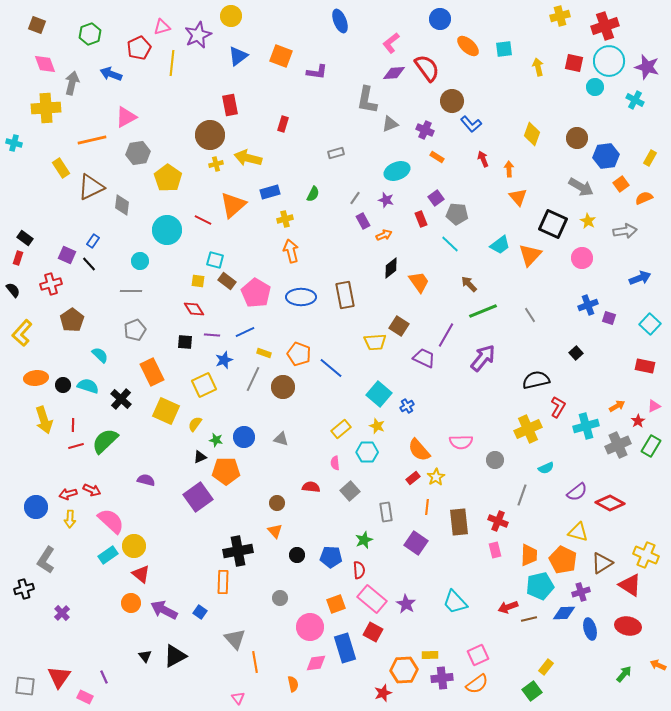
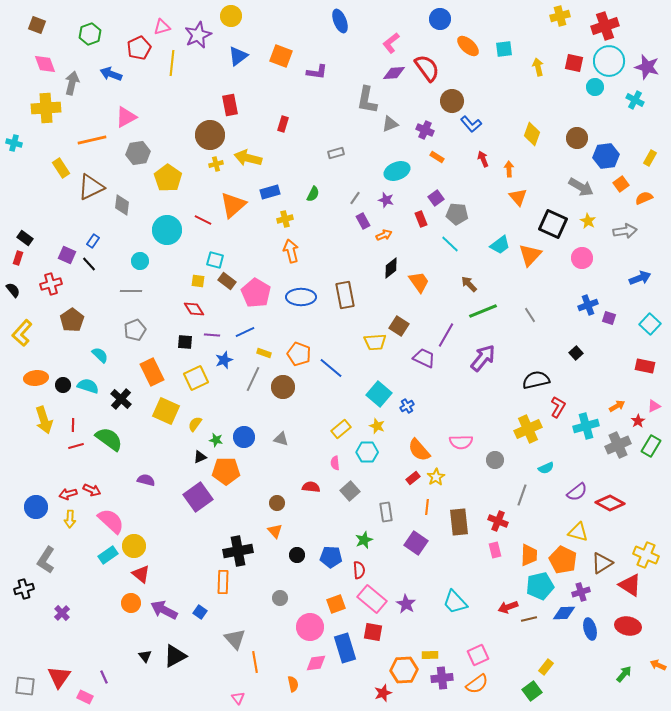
yellow square at (204, 385): moved 8 px left, 7 px up
green semicircle at (105, 441): moved 4 px right, 2 px up; rotated 80 degrees clockwise
red square at (373, 632): rotated 18 degrees counterclockwise
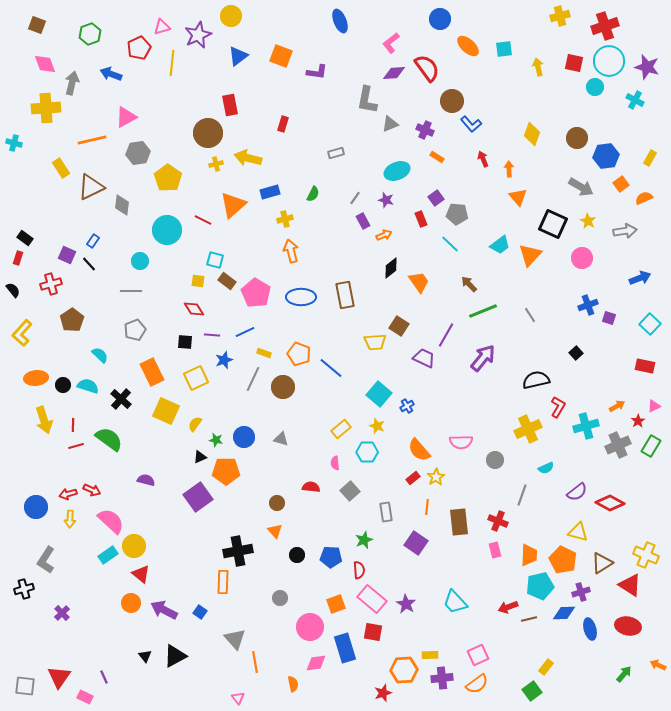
brown circle at (210, 135): moved 2 px left, 2 px up
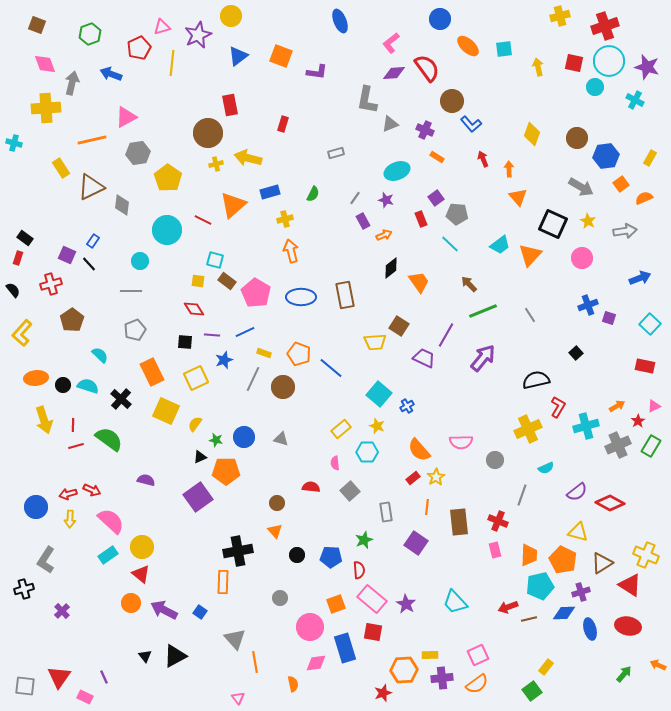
yellow circle at (134, 546): moved 8 px right, 1 px down
purple cross at (62, 613): moved 2 px up
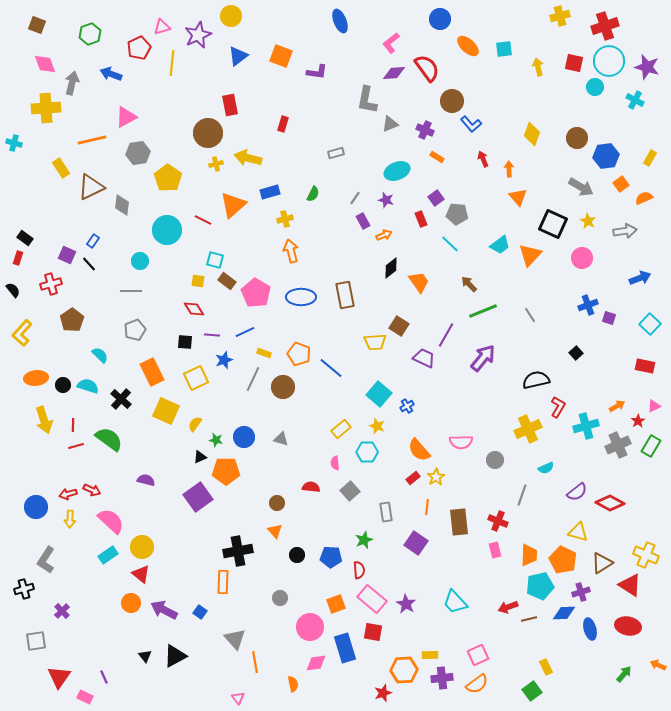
yellow rectangle at (546, 667): rotated 63 degrees counterclockwise
gray square at (25, 686): moved 11 px right, 45 px up; rotated 15 degrees counterclockwise
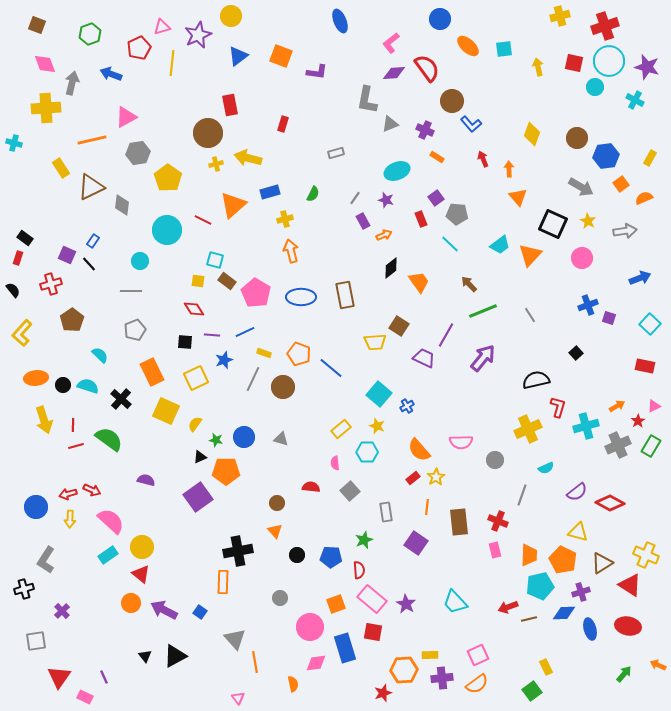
red L-shape at (558, 407): rotated 15 degrees counterclockwise
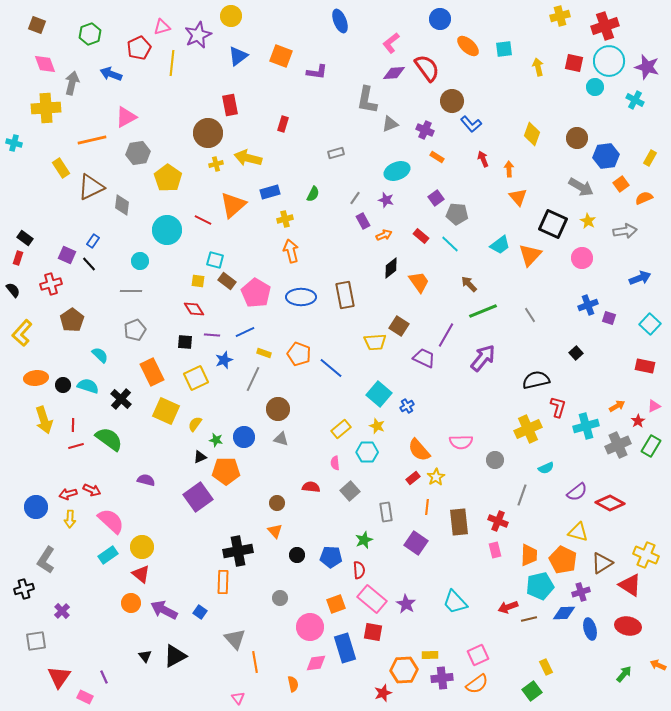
red rectangle at (421, 219): moved 17 px down; rotated 28 degrees counterclockwise
brown circle at (283, 387): moved 5 px left, 22 px down
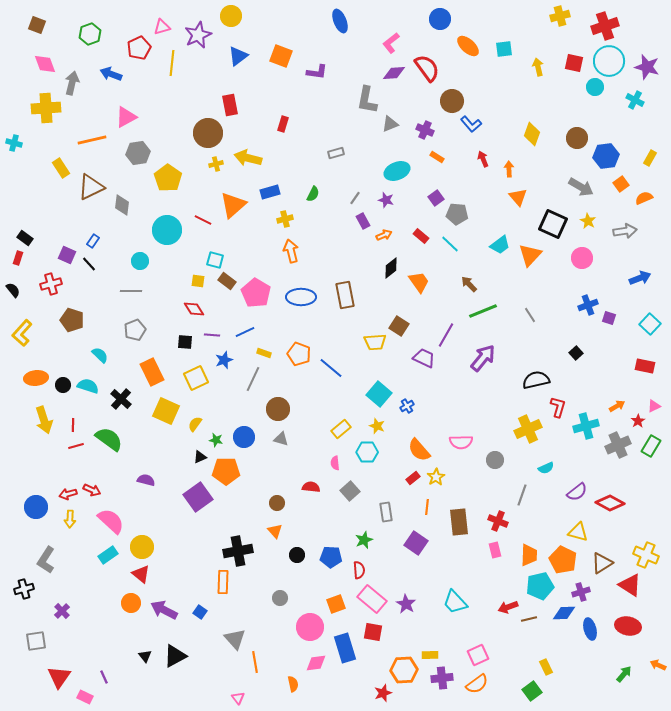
brown pentagon at (72, 320): rotated 20 degrees counterclockwise
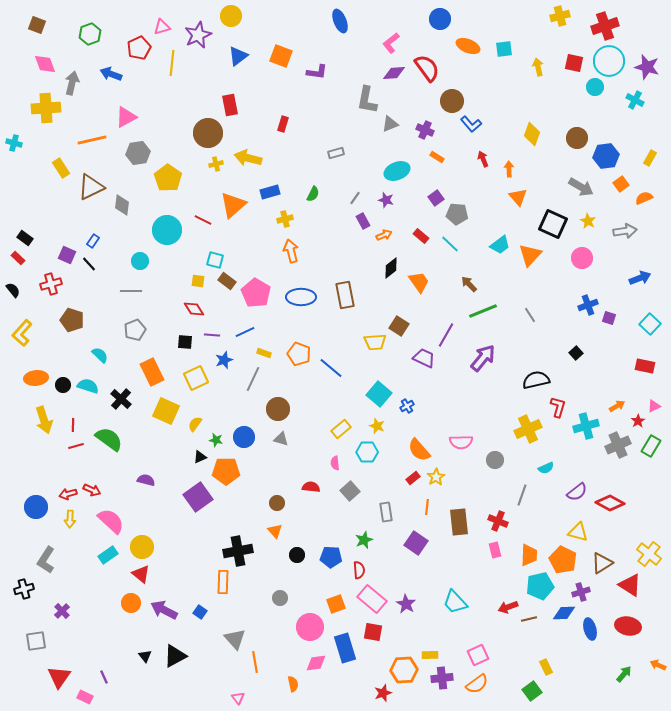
orange ellipse at (468, 46): rotated 20 degrees counterclockwise
red rectangle at (18, 258): rotated 64 degrees counterclockwise
yellow cross at (646, 555): moved 3 px right, 1 px up; rotated 15 degrees clockwise
